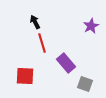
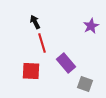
red square: moved 6 px right, 5 px up
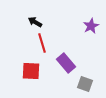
black arrow: rotated 32 degrees counterclockwise
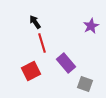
black arrow: rotated 24 degrees clockwise
red square: rotated 30 degrees counterclockwise
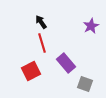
black arrow: moved 6 px right
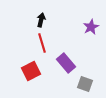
black arrow: moved 2 px up; rotated 48 degrees clockwise
purple star: moved 1 px down
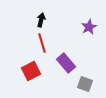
purple star: moved 2 px left
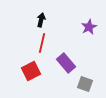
red line: rotated 30 degrees clockwise
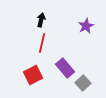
purple star: moved 3 px left, 1 px up
purple rectangle: moved 1 px left, 5 px down
red square: moved 2 px right, 4 px down
gray square: moved 2 px left, 1 px up; rotated 28 degrees clockwise
